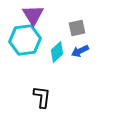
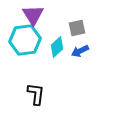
cyan diamond: moved 5 px up
black L-shape: moved 6 px left, 3 px up
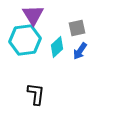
blue arrow: rotated 30 degrees counterclockwise
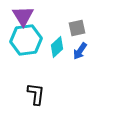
purple triangle: moved 10 px left, 1 px down
cyan hexagon: moved 1 px right
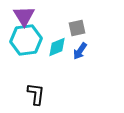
purple triangle: moved 1 px right
cyan diamond: rotated 20 degrees clockwise
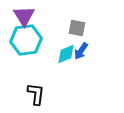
gray square: rotated 24 degrees clockwise
cyan diamond: moved 9 px right, 7 px down
blue arrow: moved 1 px right
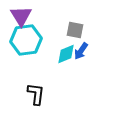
purple triangle: moved 3 px left
gray square: moved 2 px left, 2 px down
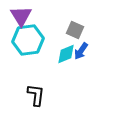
gray square: rotated 12 degrees clockwise
cyan hexagon: moved 2 px right
black L-shape: moved 1 px down
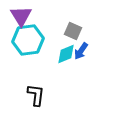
gray square: moved 2 px left, 1 px down
